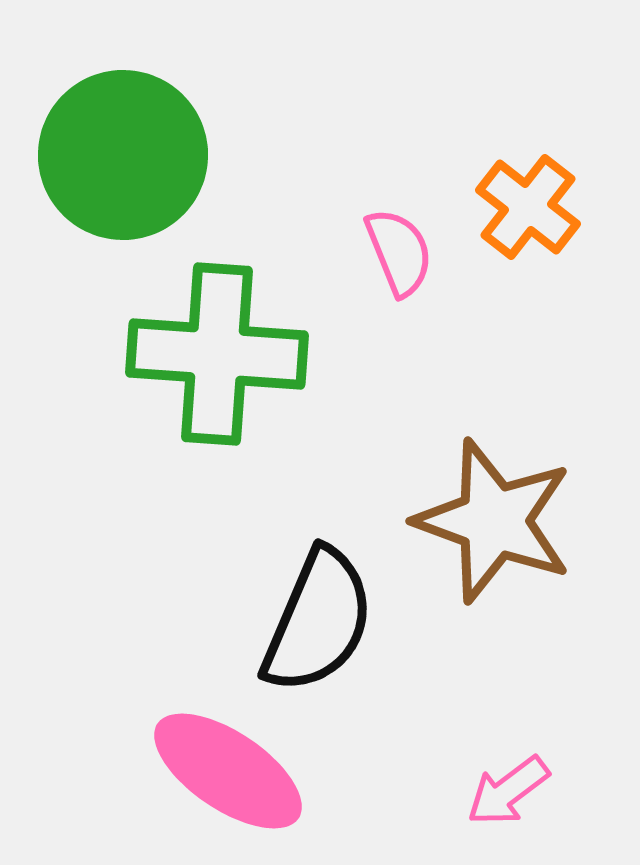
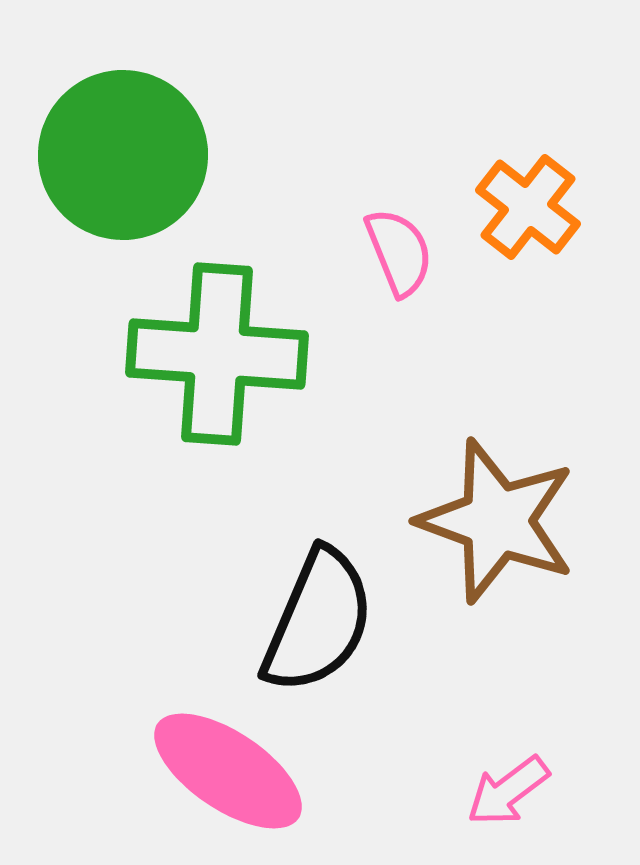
brown star: moved 3 px right
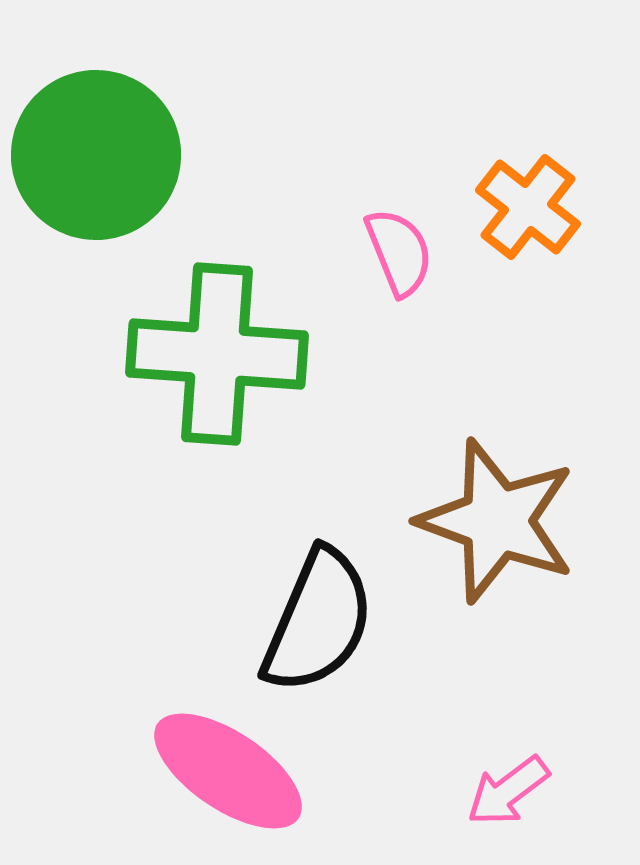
green circle: moved 27 px left
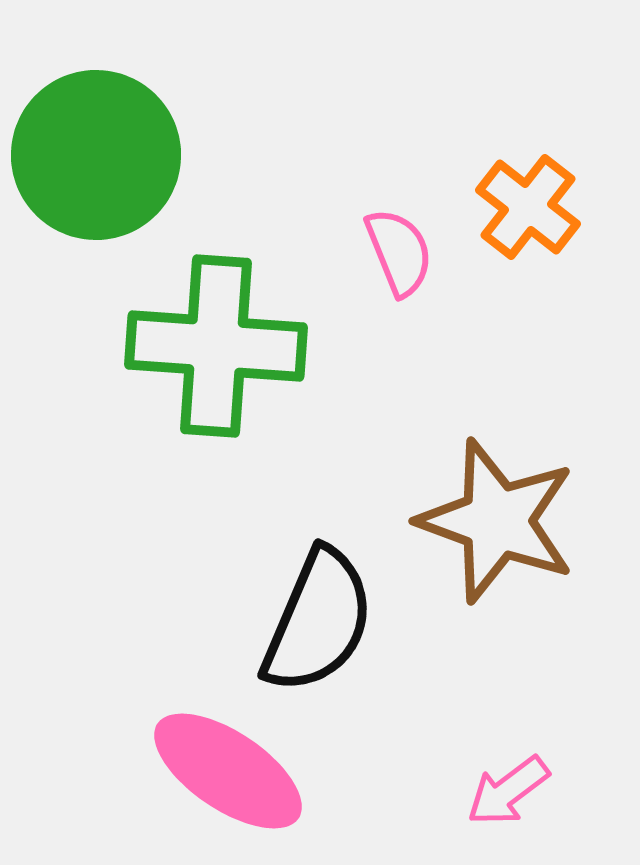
green cross: moved 1 px left, 8 px up
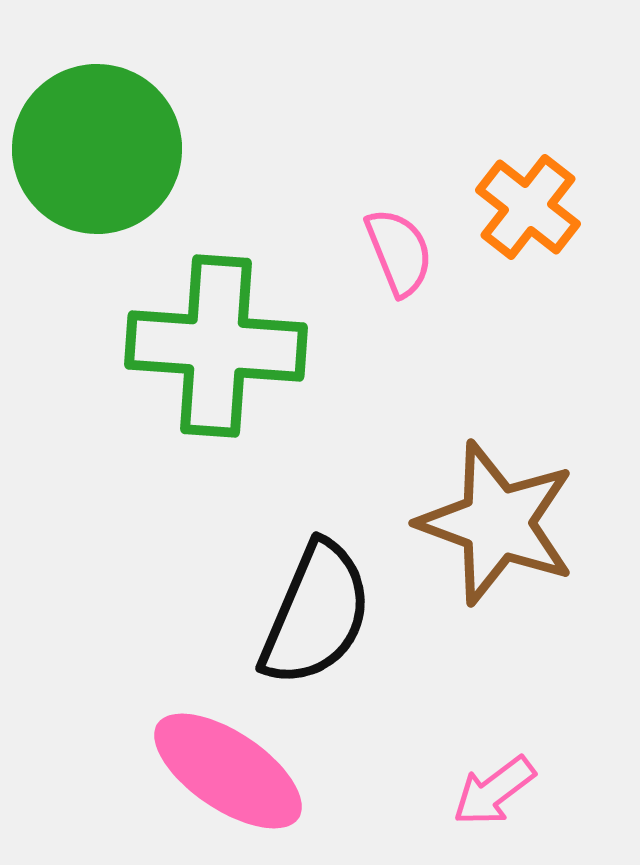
green circle: moved 1 px right, 6 px up
brown star: moved 2 px down
black semicircle: moved 2 px left, 7 px up
pink arrow: moved 14 px left
